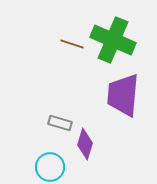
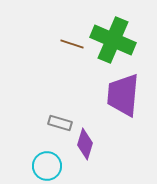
cyan circle: moved 3 px left, 1 px up
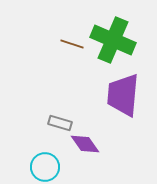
purple diamond: rotated 52 degrees counterclockwise
cyan circle: moved 2 px left, 1 px down
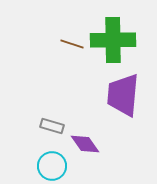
green cross: rotated 24 degrees counterclockwise
gray rectangle: moved 8 px left, 3 px down
cyan circle: moved 7 px right, 1 px up
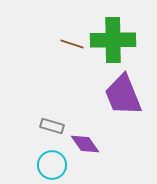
purple trapezoid: rotated 27 degrees counterclockwise
cyan circle: moved 1 px up
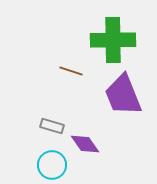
brown line: moved 1 px left, 27 px down
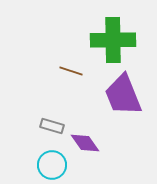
purple diamond: moved 1 px up
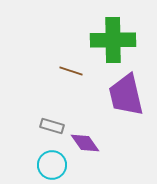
purple trapezoid: moved 3 px right; rotated 9 degrees clockwise
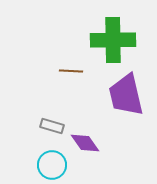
brown line: rotated 15 degrees counterclockwise
